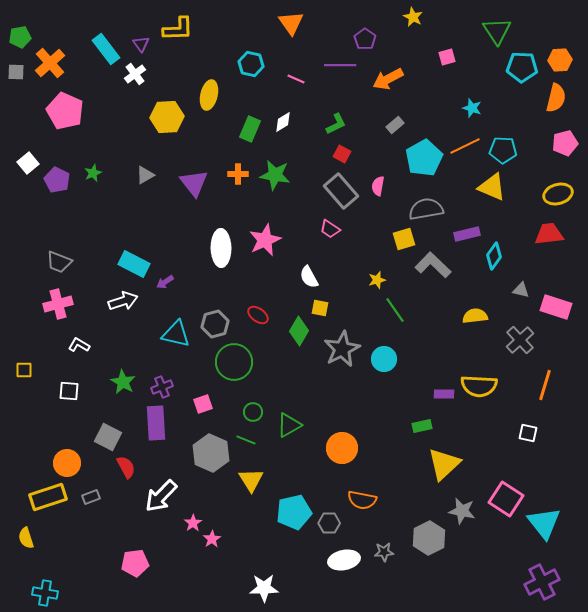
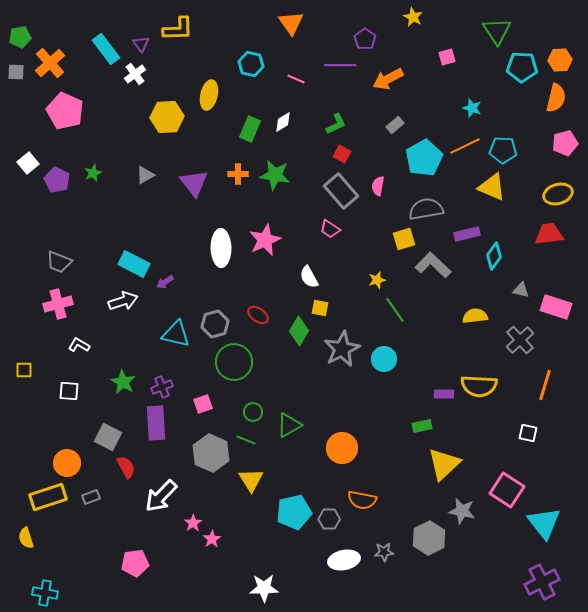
pink square at (506, 499): moved 1 px right, 9 px up
gray hexagon at (329, 523): moved 4 px up
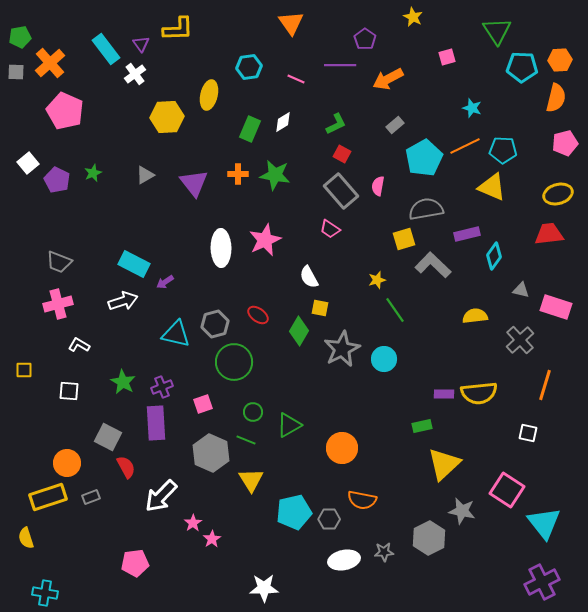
cyan hexagon at (251, 64): moved 2 px left, 3 px down; rotated 20 degrees counterclockwise
yellow semicircle at (479, 386): moved 7 px down; rotated 9 degrees counterclockwise
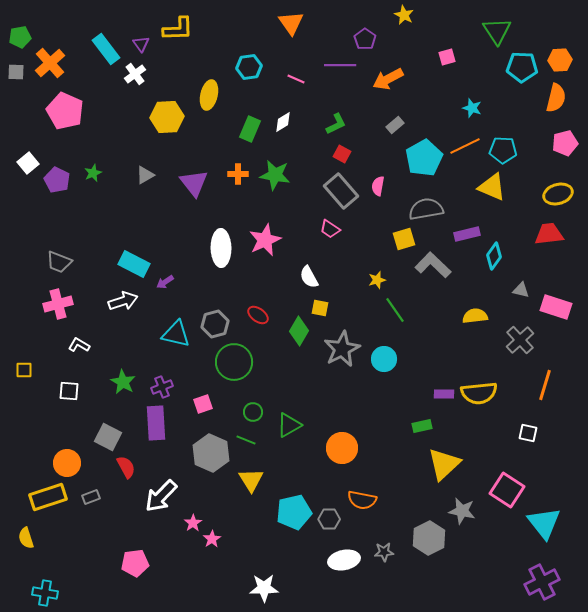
yellow star at (413, 17): moved 9 px left, 2 px up
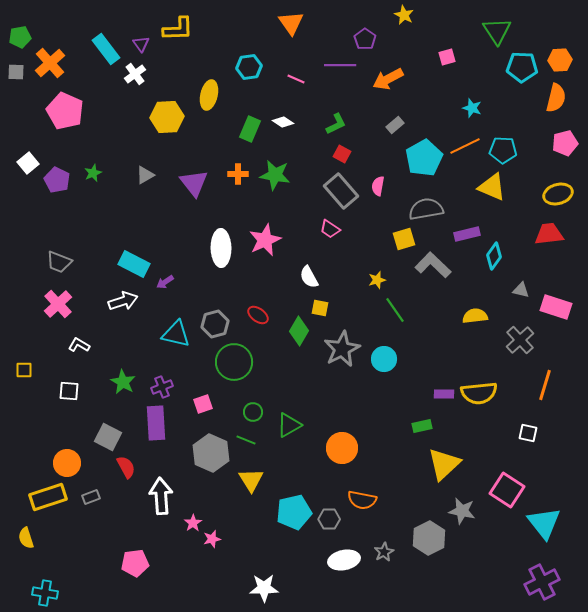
white diamond at (283, 122): rotated 65 degrees clockwise
pink cross at (58, 304): rotated 28 degrees counterclockwise
white arrow at (161, 496): rotated 132 degrees clockwise
pink star at (212, 539): rotated 18 degrees clockwise
gray star at (384, 552): rotated 24 degrees counterclockwise
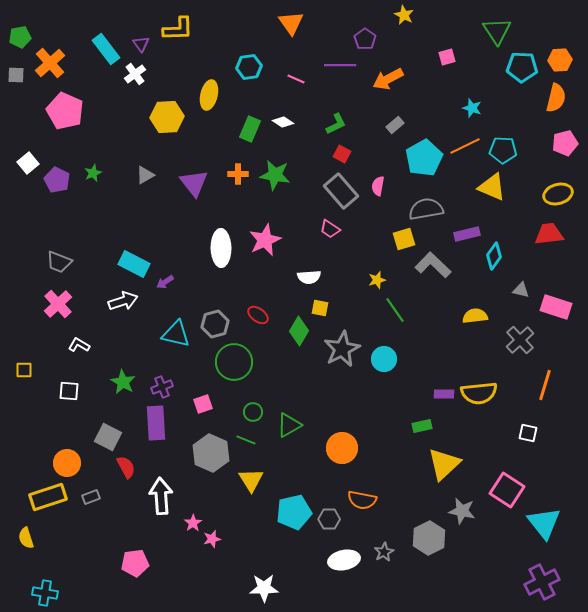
gray square at (16, 72): moved 3 px down
white semicircle at (309, 277): rotated 65 degrees counterclockwise
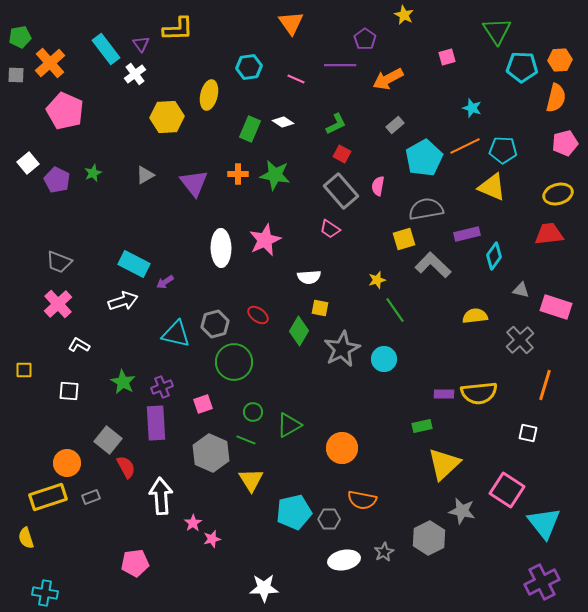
gray square at (108, 437): moved 3 px down; rotated 12 degrees clockwise
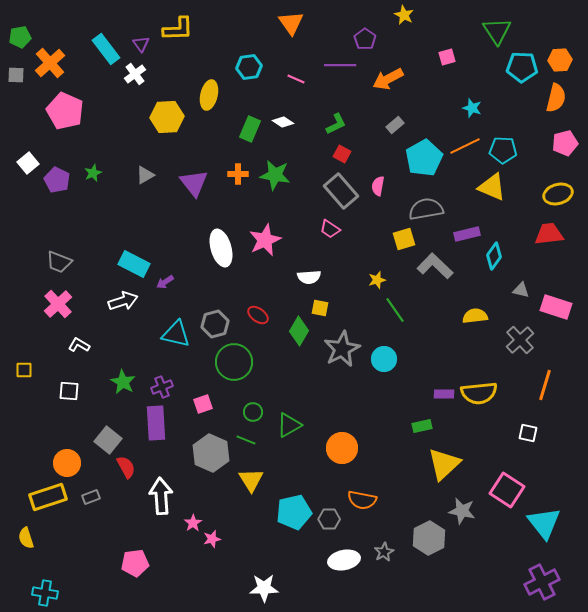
white ellipse at (221, 248): rotated 15 degrees counterclockwise
gray L-shape at (433, 265): moved 2 px right, 1 px down
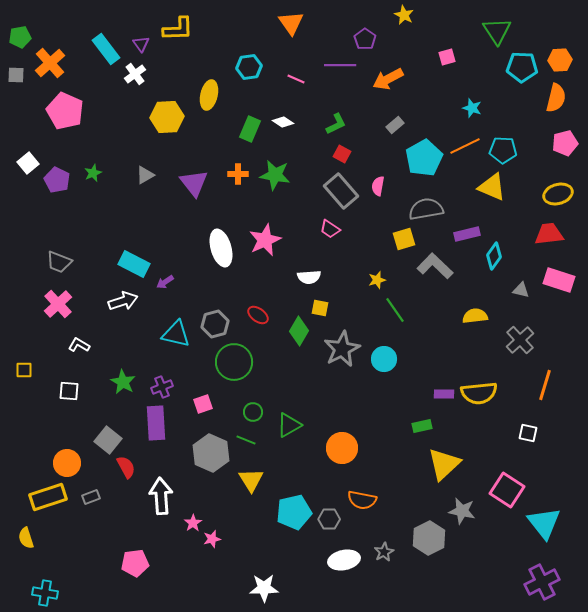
pink rectangle at (556, 307): moved 3 px right, 27 px up
